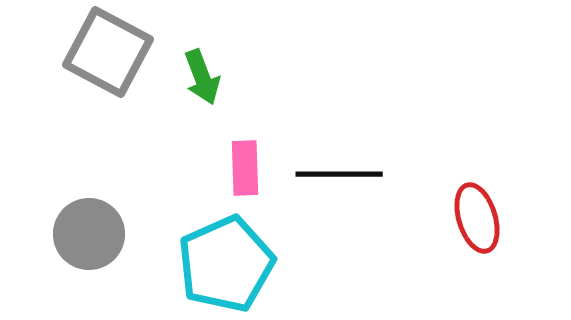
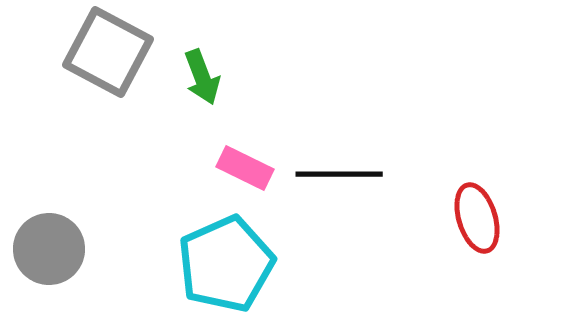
pink rectangle: rotated 62 degrees counterclockwise
gray circle: moved 40 px left, 15 px down
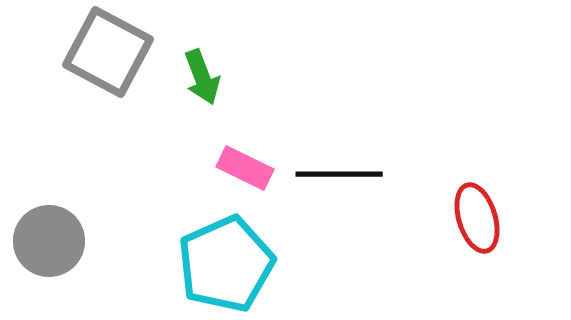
gray circle: moved 8 px up
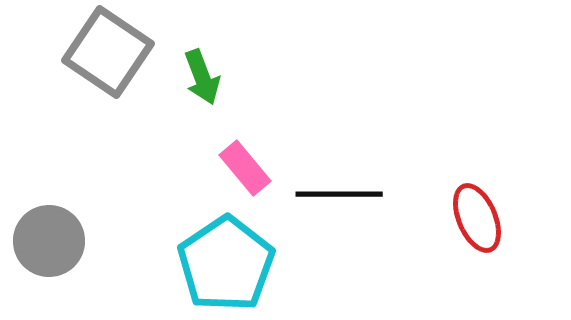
gray square: rotated 6 degrees clockwise
pink rectangle: rotated 24 degrees clockwise
black line: moved 20 px down
red ellipse: rotated 6 degrees counterclockwise
cyan pentagon: rotated 10 degrees counterclockwise
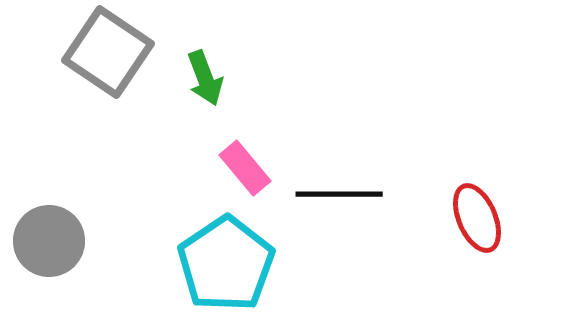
green arrow: moved 3 px right, 1 px down
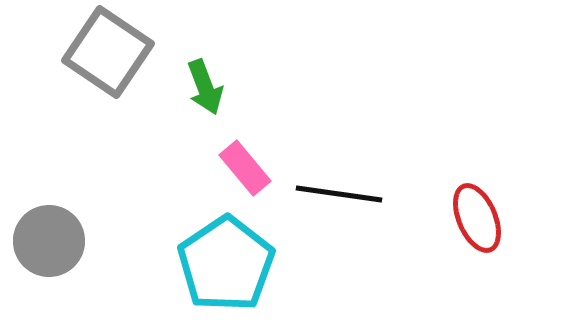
green arrow: moved 9 px down
black line: rotated 8 degrees clockwise
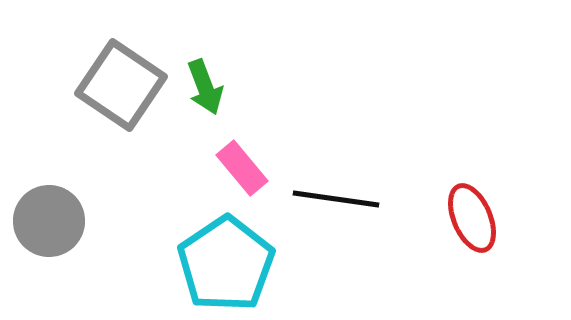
gray square: moved 13 px right, 33 px down
pink rectangle: moved 3 px left
black line: moved 3 px left, 5 px down
red ellipse: moved 5 px left
gray circle: moved 20 px up
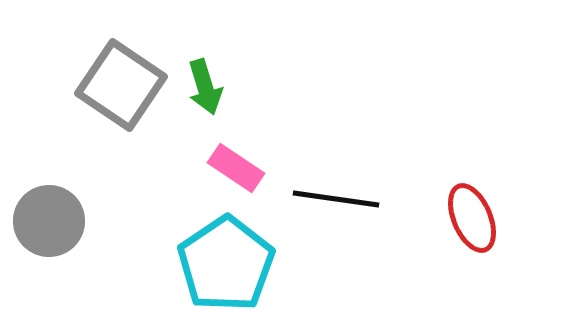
green arrow: rotated 4 degrees clockwise
pink rectangle: moved 6 px left; rotated 16 degrees counterclockwise
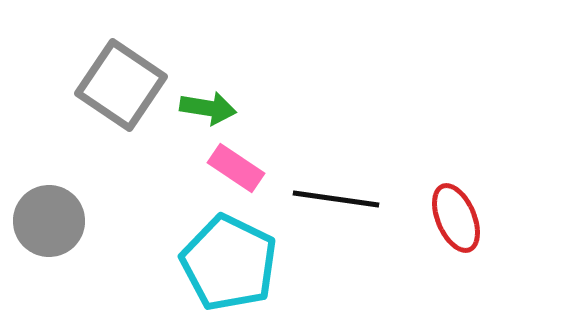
green arrow: moved 3 px right, 21 px down; rotated 64 degrees counterclockwise
red ellipse: moved 16 px left
cyan pentagon: moved 3 px right, 1 px up; rotated 12 degrees counterclockwise
